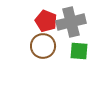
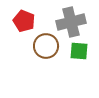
red pentagon: moved 22 px left
brown circle: moved 3 px right
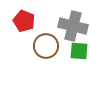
gray cross: moved 2 px right, 4 px down; rotated 28 degrees clockwise
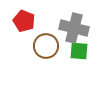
gray cross: moved 1 px right, 2 px down
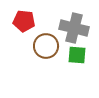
red pentagon: rotated 15 degrees counterclockwise
green square: moved 2 px left, 4 px down
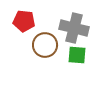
brown circle: moved 1 px left, 1 px up
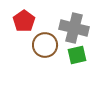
red pentagon: rotated 30 degrees clockwise
green square: rotated 18 degrees counterclockwise
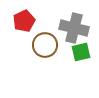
red pentagon: rotated 10 degrees clockwise
green square: moved 4 px right, 3 px up
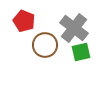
red pentagon: rotated 25 degrees counterclockwise
gray cross: rotated 24 degrees clockwise
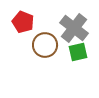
red pentagon: moved 1 px left, 1 px down
green square: moved 3 px left
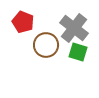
brown circle: moved 1 px right
green square: rotated 30 degrees clockwise
